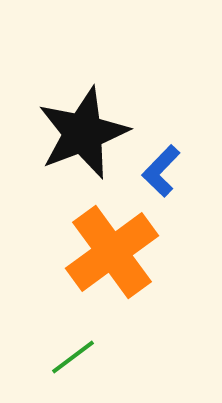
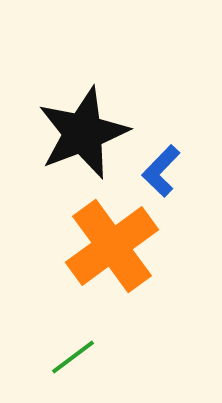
orange cross: moved 6 px up
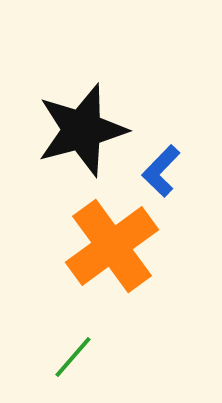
black star: moved 1 px left, 3 px up; rotated 6 degrees clockwise
green line: rotated 12 degrees counterclockwise
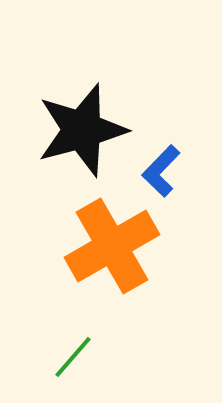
orange cross: rotated 6 degrees clockwise
